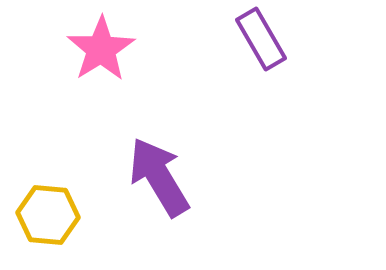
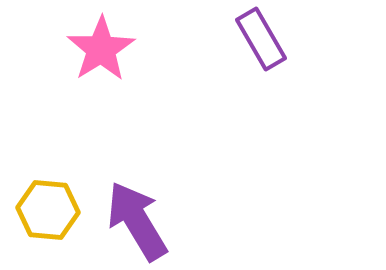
purple arrow: moved 22 px left, 44 px down
yellow hexagon: moved 5 px up
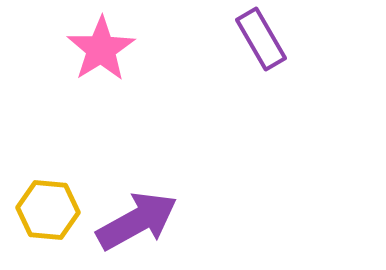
purple arrow: rotated 92 degrees clockwise
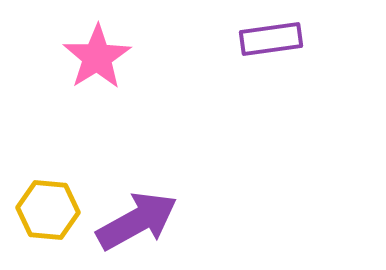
purple rectangle: moved 10 px right; rotated 68 degrees counterclockwise
pink star: moved 4 px left, 8 px down
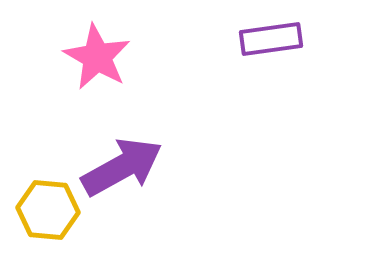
pink star: rotated 10 degrees counterclockwise
purple arrow: moved 15 px left, 54 px up
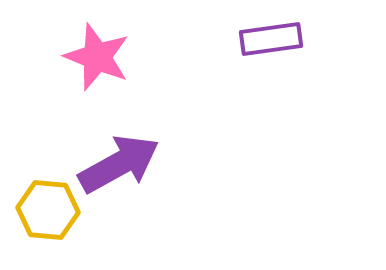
pink star: rotated 8 degrees counterclockwise
purple arrow: moved 3 px left, 3 px up
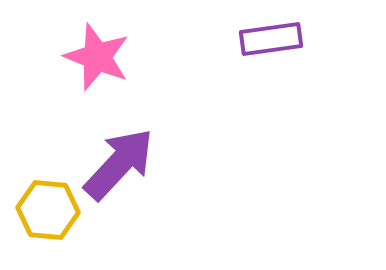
purple arrow: rotated 18 degrees counterclockwise
